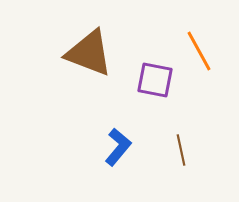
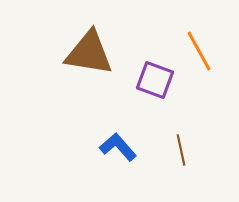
brown triangle: rotated 12 degrees counterclockwise
purple square: rotated 9 degrees clockwise
blue L-shape: rotated 81 degrees counterclockwise
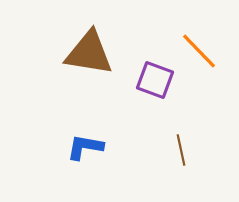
orange line: rotated 15 degrees counterclockwise
blue L-shape: moved 33 px left; rotated 39 degrees counterclockwise
